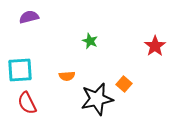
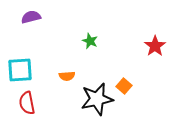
purple semicircle: moved 2 px right
orange square: moved 2 px down
red semicircle: rotated 15 degrees clockwise
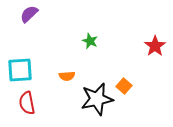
purple semicircle: moved 2 px left, 3 px up; rotated 30 degrees counterclockwise
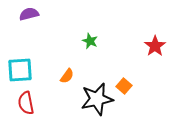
purple semicircle: rotated 30 degrees clockwise
orange semicircle: rotated 49 degrees counterclockwise
red semicircle: moved 1 px left
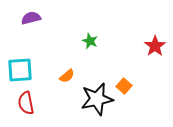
purple semicircle: moved 2 px right, 4 px down
orange semicircle: rotated 14 degrees clockwise
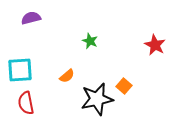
red star: moved 1 px up; rotated 10 degrees counterclockwise
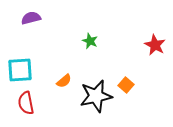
orange semicircle: moved 3 px left, 5 px down
orange square: moved 2 px right, 1 px up
black star: moved 1 px left, 3 px up
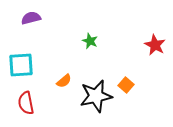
cyan square: moved 1 px right, 5 px up
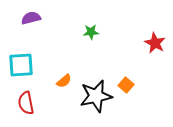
green star: moved 1 px right, 9 px up; rotated 28 degrees counterclockwise
red star: moved 2 px up
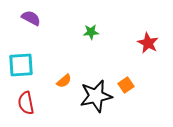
purple semicircle: rotated 42 degrees clockwise
red star: moved 7 px left
orange square: rotated 14 degrees clockwise
